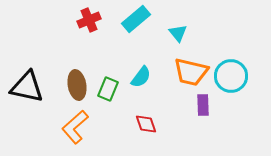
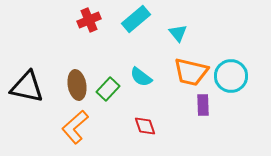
cyan semicircle: rotated 90 degrees clockwise
green rectangle: rotated 20 degrees clockwise
red diamond: moved 1 px left, 2 px down
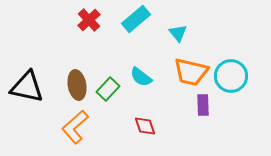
red cross: rotated 20 degrees counterclockwise
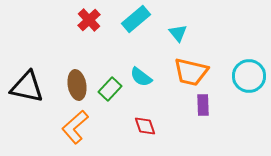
cyan circle: moved 18 px right
green rectangle: moved 2 px right
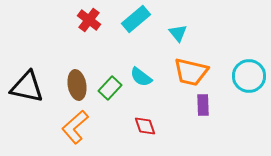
red cross: rotated 10 degrees counterclockwise
green rectangle: moved 1 px up
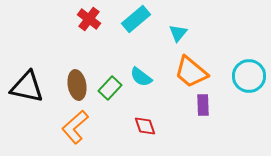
red cross: moved 1 px up
cyan triangle: rotated 18 degrees clockwise
orange trapezoid: rotated 27 degrees clockwise
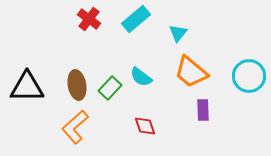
black triangle: rotated 12 degrees counterclockwise
purple rectangle: moved 5 px down
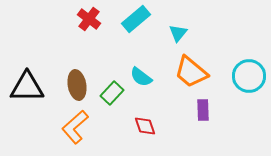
green rectangle: moved 2 px right, 5 px down
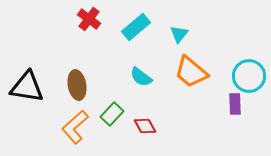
cyan rectangle: moved 8 px down
cyan triangle: moved 1 px right, 1 px down
black triangle: rotated 9 degrees clockwise
green rectangle: moved 21 px down
purple rectangle: moved 32 px right, 6 px up
red diamond: rotated 10 degrees counterclockwise
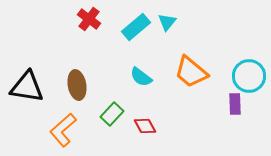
cyan triangle: moved 12 px left, 12 px up
orange L-shape: moved 12 px left, 3 px down
